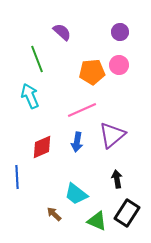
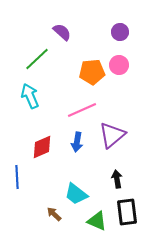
green line: rotated 68 degrees clockwise
black rectangle: moved 1 px up; rotated 40 degrees counterclockwise
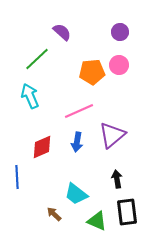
pink line: moved 3 px left, 1 px down
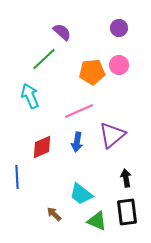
purple circle: moved 1 px left, 4 px up
green line: moved 7 px right
black arrow: moved 9 px right, 1 px up
cyan trapezoid: moved 5 px right
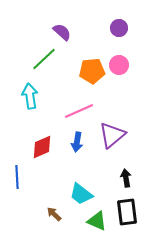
orange pentagon: moved 1 px up
cyan arrow: rotated 15 degrees clockwise
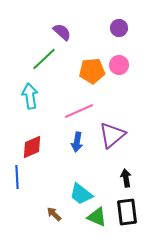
red diamond: moved 10 px left
green triangle: moved 4 px up
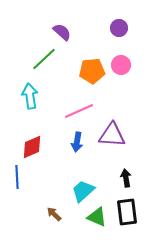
pink circle: moved 2 px right
purple triangle: rotated 44 degrees clockwise
cyan trapezoid: moved 2 px right, 3 px up; rotated 100 degrees clockwise
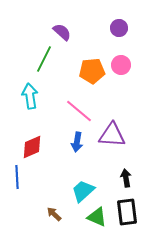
green line: rotated 20 degrees counterclockwise
pink line: rotated 64 degrees clockwise
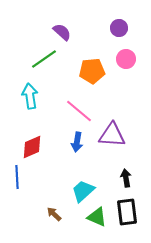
green line: rotated 28 degrees clockwise
pink circle: moved 5 px right, 6 px up
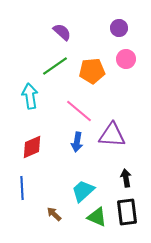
green line: moved 11 px right, 7 px down
blue line: moved 5 px right, 11 px down
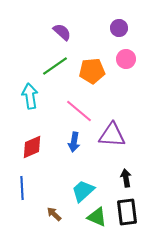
blue arrow: moved 3 px left
